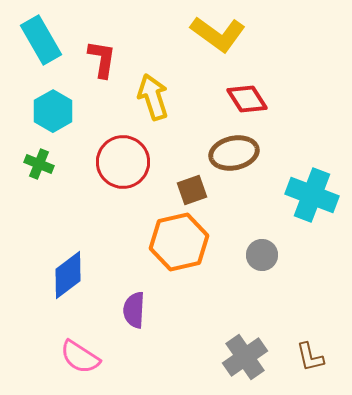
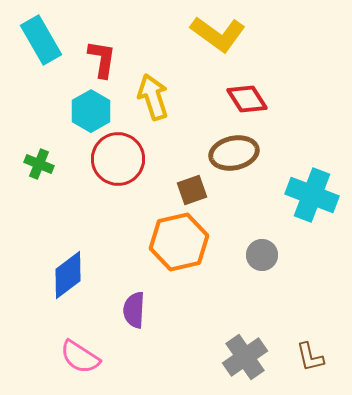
cyan hexagon: moved 38 px right
red circle: moved 5 px left, 3 px up
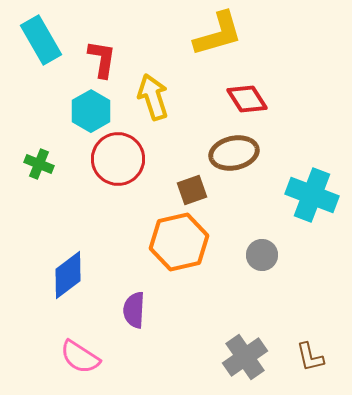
yellow L-shape: rotated 52 degrees counterclockwise
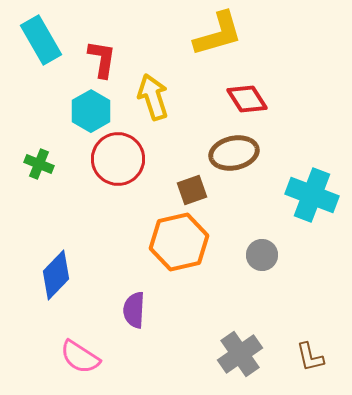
blue diamond: moved 12 px left; rotated 9 degrees counterclockwise
gray cross: moved 5 px left, 3 px up
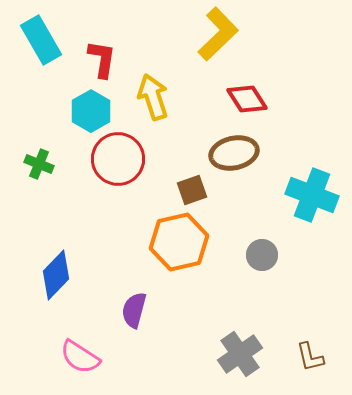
yellow L-shape: rotated 28 degrees counterclockwise
purple semicircle: rotated 12 degrees clockwise
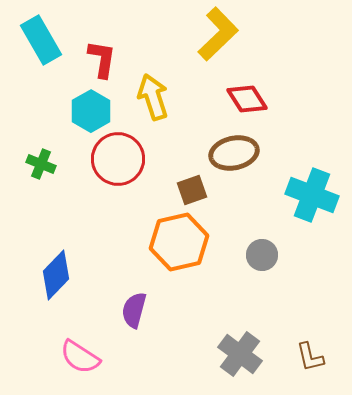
green cross: moved 2 px right
gray cross: rotated 18 degrees counterclockwise
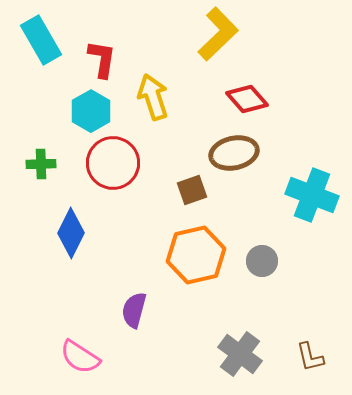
red diamond: rotated 9 degrees counterclockwise
red circle: moved 5 px left, 4 px down
green cross: rotated 24 degrees counterclockwise
orange hexagon: moved 17 px right, 13 px down
gray circle: moved 6 px down
blue diamond: moved 15 px right, 42 px up; rotated 18 degrees counterclockwise
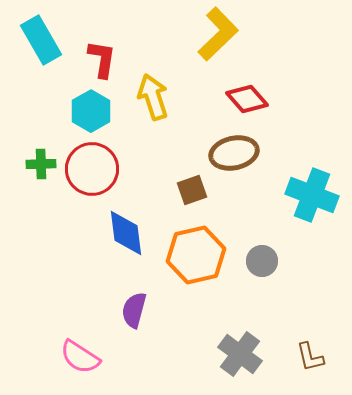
red circle: moved 21 px left, 6 px down
blue diamond: moved 55 px right; rotated 33 degrees counterclockwise
